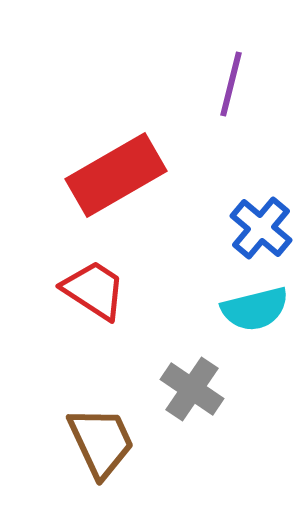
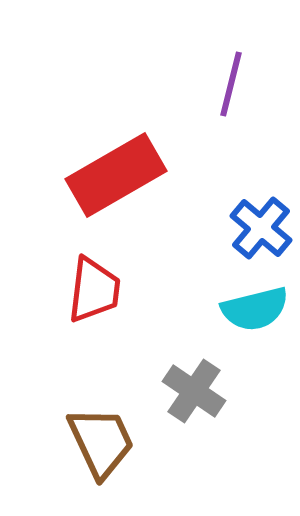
red trapezoid: rotated 64 degrees clockwise
gray cross: moved 2 px right, 2 px down
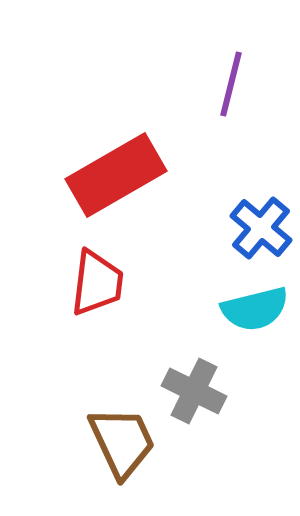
red trapezoid: moved 3 px right, 7 px up
gray cross: rotated 8 degrees counterclockwise
brown trapezoid: moved 21 px right
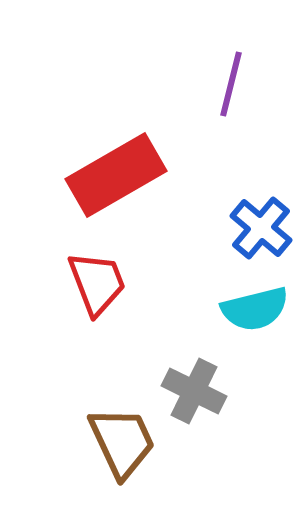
red trapezoid: rotated 28 degrees counterclockwise
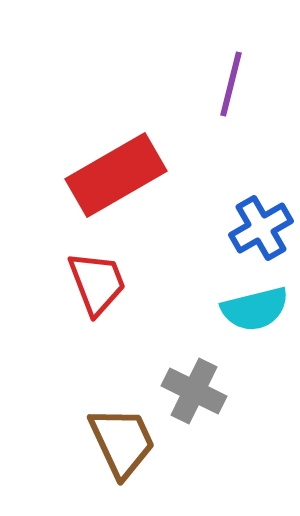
blue cross: rotated 20 degrees clockwise
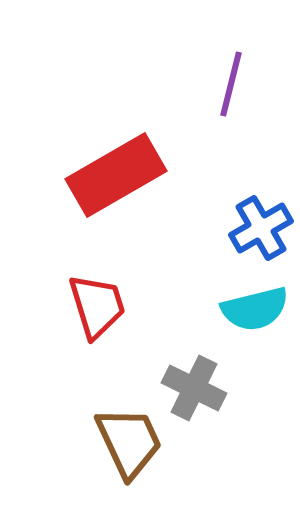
red trapezoid: moved 23 px down; rotated 4 degrees clockwise
gray cross: moved 3 px up
brown trapezoid: moved 7 px right
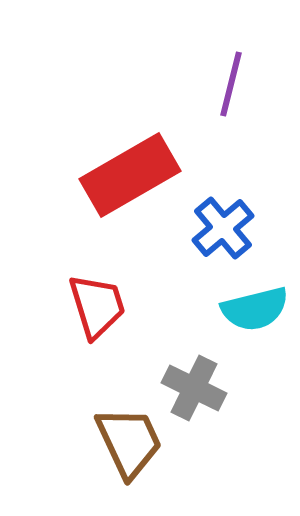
red rectangle: moved 14 px right
blue cross: moved 38 px left; rotated 10 degrees counterclockwise
